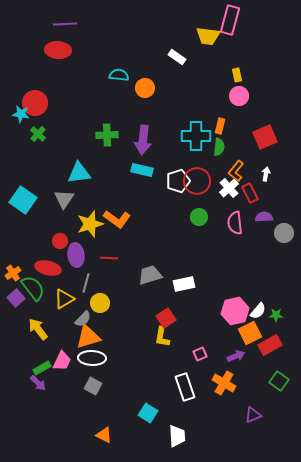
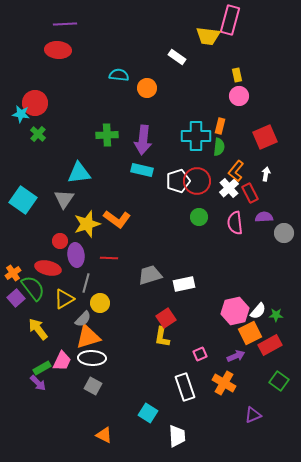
orange circle at (145, 88): moved 2 px right
yellow star at (90, 224): moved 3 px left
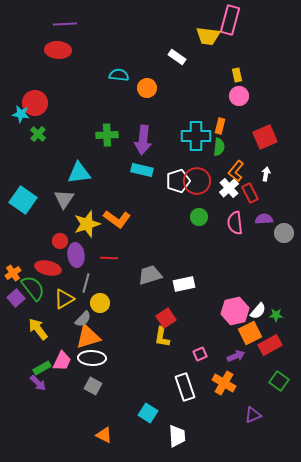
purple semicircle at (264, 217): moved 2 px down
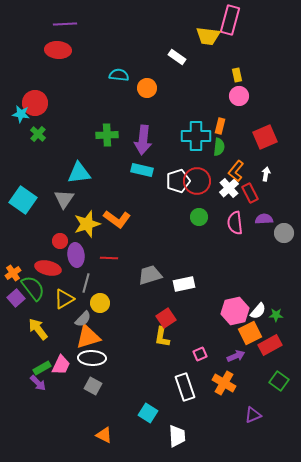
pink trapezoid at (62, 361): moved 1 px left, 4 px down
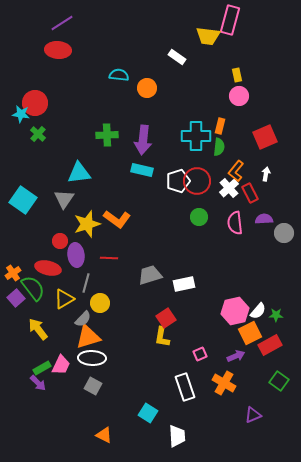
purple line at (65, 24): moved 3 px left, 1 px up; rotated 30 degrees counterclockwise
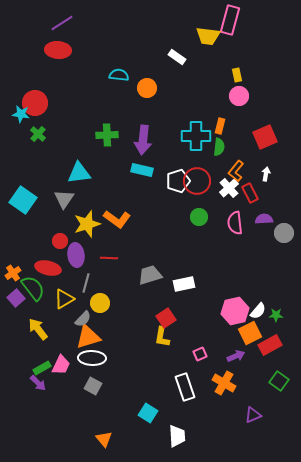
orange triangle at (104, 435): moved 4 px down; rotated 24 degrees clockwise
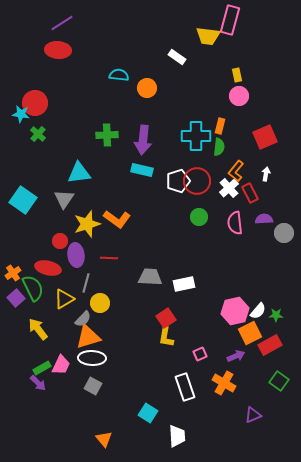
gray trapezoid at (150, 275): moved 2 px down; rotated 20 degrees clockwise
green semicircle at (33, 288): rotated 12 degrees clockwise
yellow L-shape at (162, 337): moved 4 px right
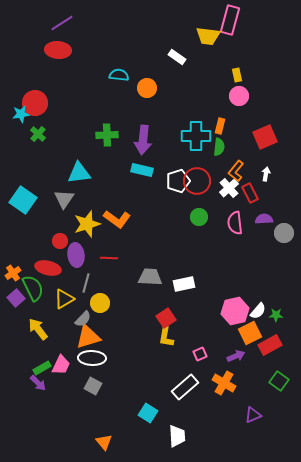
cyan star at (21, 114): rotated 18 degrees counterclockwise
white rectangle at (185, 387): rotated 68 degrees clockwise
orange triangle at (104, 439): moved 3 px down
